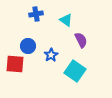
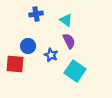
purple semicircle: moved 12 px left, 1 px down
blue star: rotated 16 degrees counterclockwise
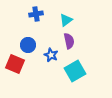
cyan triangle: rotated 48 degrees clockwise
purple semicircle: rotated 14 degrees clockwise
blue circle: moved 1 px up
red square: rotated 18 degrees clockwise
cyan square: rotated 25 degrees clockwise
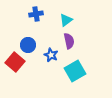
red square: moved 2 px up; rotated 18 degrees clockwise
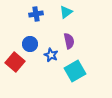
cyan triangle: moved 8 px up
blue circle: moved 2 px right, 1 px up
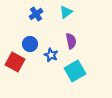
blue cross: rotated 24 degrees counterclockwise
purple semicircle: moved 2 px right
red square: rotated 12 degrees counterclockwise
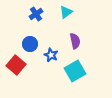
purple semicircle: moved 4 px right
red square: moved 1 px right, 3 px down; rotated 12 degrees clockwise
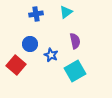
blue cross: rotated 24 degrees clockwise
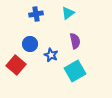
cyan triangle: moved 2 px right, 1 px down
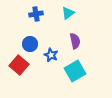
red square: moved 3 px right
